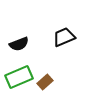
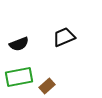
green rectangle: rotated 12 degrees clockwise
brown rectangle: moved 2 px right, 4 px down
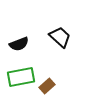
black trapezoid: moved 4 px left; rotated 65 degrees clockwise
green rectangle: moved 2 px right
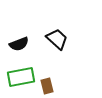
black trapezoid: moved 3 px left, 2 px down
brown rectangle: rotated 63 degrees counterclockwise
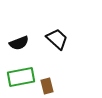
black semicircle: moved 1 px up
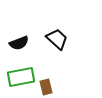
brown rectangle: moved 1 px left, 1 px down
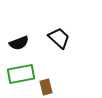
black trapezoid: moved 2 px right, 1 px up
green rectangle: moved 3 px up
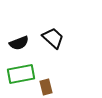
black trapezoid: moved 6 px left
